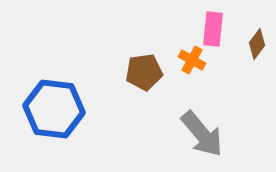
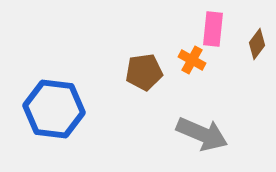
gray arrow: rotated 27 degrees counterclockwise
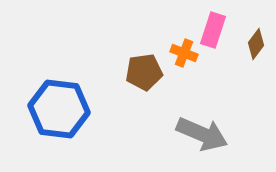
pink rectangle: moved 1 px down; rotated 12 degrees clockwise
brown diamond: moved 1 px left
orange cross: moved 8 px left, 7 px up; rotated 8 degrees counterclockwise
blue hexagon: moved 5 px right
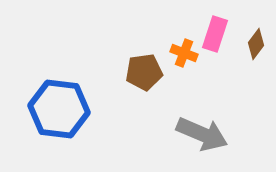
pink rectangle: moved 2 px right, 4 px down
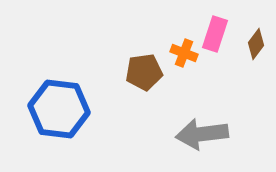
gray arrow: rotated 150 degrees clockwise
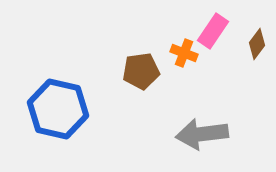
pink rectangle: moved 2 px left, 3 px up; rotated 16 degrees clockwise
brown diamond: moved 1 px right
brown pentagon: moved 3 px left, 1 px up
blue hexagon: moved 1 px left; rotated 6 degrees clockwise
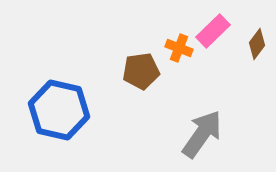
pink rectangle: rotated 12 degrees clockwise
orange cross: moved 5 px left, 5 px up
blue hexagon: moved 1 px right, 1 px down
gray arrow: rotated 132 degrees clockwise
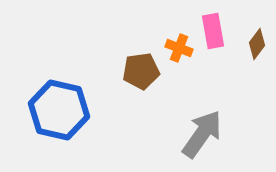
pink rectangle: rotated 56 degrees counterclockwise
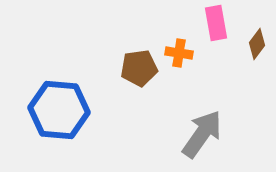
pink rectangle: moved 3 px right, 8 px up
orange cross: moved 5 px down; rotated 12 degrees counterclockwise
brown pentagon: moved 2 px left, 3 px up
blue hexagon: rotated 8 degrees counterclockwise
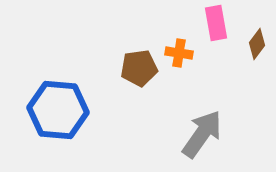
blue hexagon: moved 1 px left
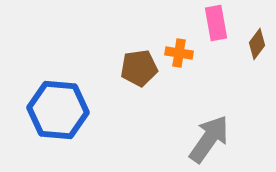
gray arrow: moved 7 px right, 5 px down
